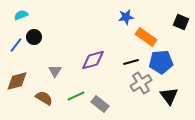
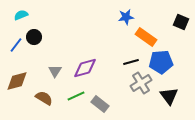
purple diamond: moved 8 px left, 8 px down
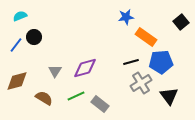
cyan semicircle: moved 1 px left, 1 px down
black square: rotated 28 degrees clockwise
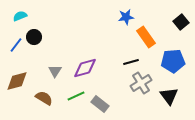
orange rectangle: rotated 20 degrees clockwise
blue pentagon: moved 12 px right, 1 px up
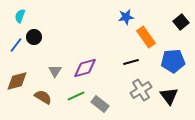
cyan semicircle: rotated 48 degrees counterclockwise
gray cross: moved 7 px down
brown semicircle: moved 1 px left, 1 px up
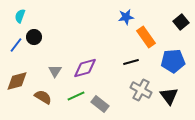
gray cross: rotated 30 degrees counterclockwise
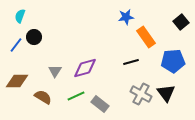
brown diamond: rotated 15 degrees clockwise
gray cross: moved 4 px down
black triangle: moved 3 px left, 3 px up
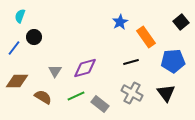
blue star: moved 6 px left, 5 px down; rotated 21 degrees counterclockwise
blue line: moved 2 px left, 3 px down
gray cross: moved 9 px left, 1 px up
